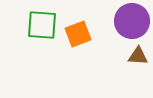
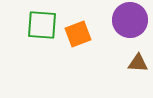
purple circle: moved 2 px left, 1 px up
brown triangle: moved 7 px down
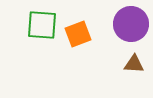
purple circle: moved 1 px right, 4 px down
brown triangle: moved 4 px left, 1 px down
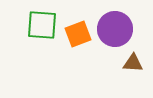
purple circle: moved 16 px left, 5 px down
brown triangle: moved 1 px left, 1 px up
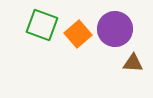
green square: rotated 16 degrees clockwise
orange square: rotated 20 degrees counterclockwise
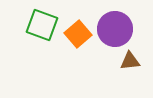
brown triangle: moved 3 px left, 2 px up; rotated 10 degrees counterclockwise
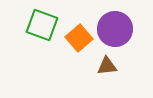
orange square: moved 1 px right, 4 px down
brown triangle: moved 23 px left, 5 px down
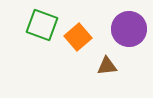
purple circle: moved 14 px right
orange square: moved 1 px left, 1 px up
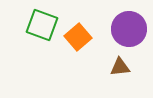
brown triangle: moved 13 px right, 1 px down
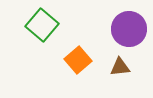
green square: rotated 20 degrees clockwise
orange square: moved 23 px down
